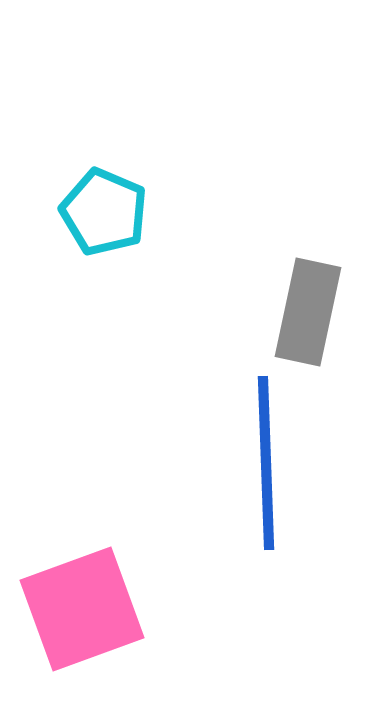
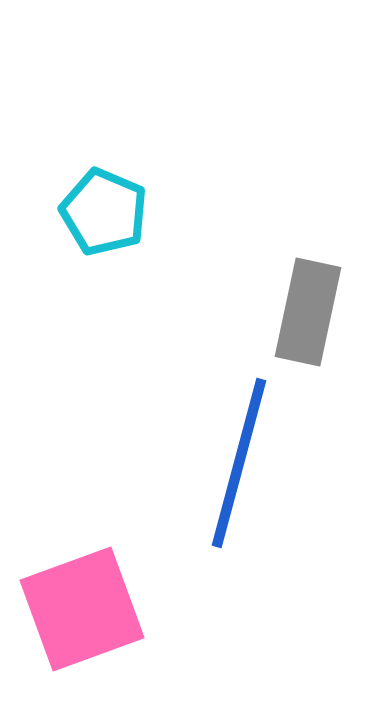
blue line: moved 27 px left; rotated 17 degrees clockwise
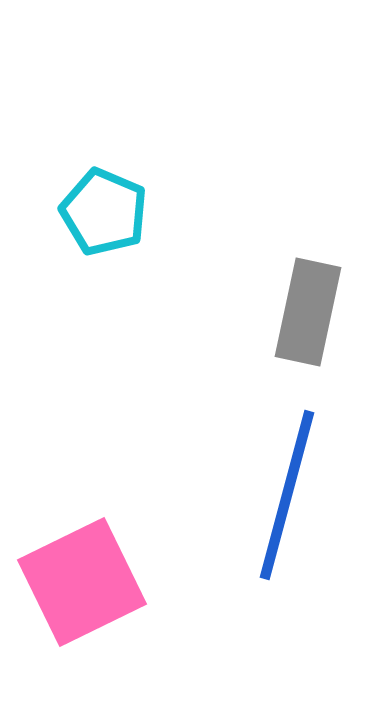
blue line: moved 48 px right, 32 px down
pink square: moved 27 px up; rotated 6 degrees counterclockwise
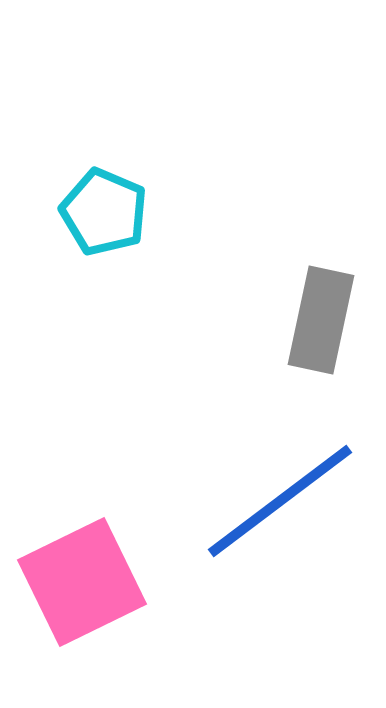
gray rectangle: moved 13 px right, 8 px down
blue line: moved 7 px left, 6 px down; rotated 38 degrees clockwise
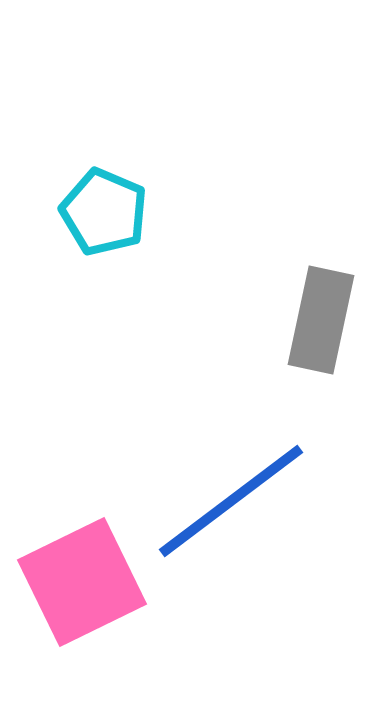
blue line: moved 49 px left
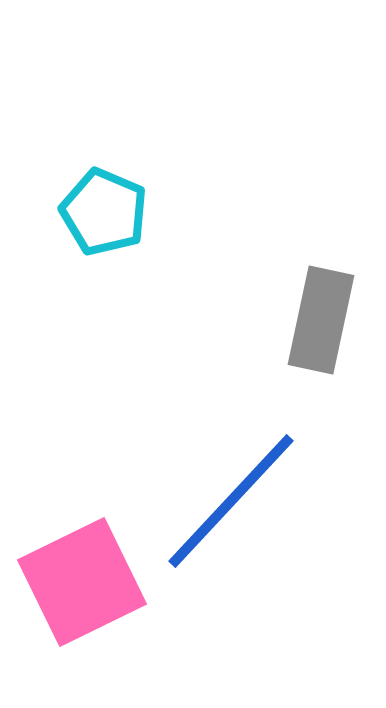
blue line: rotated 10 degrees counterclockwise
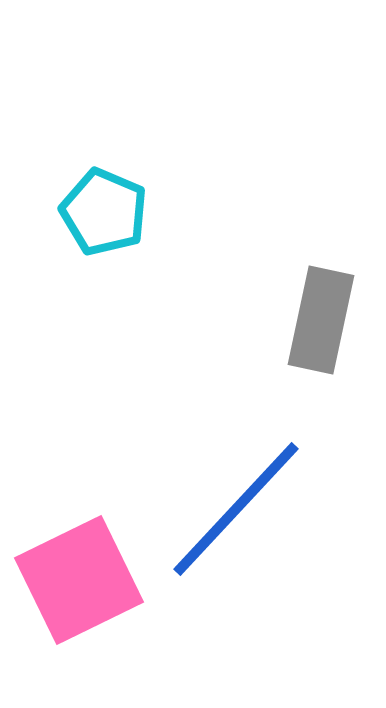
blue line: moved 5 px right, 8 px down
pink square: moved 3 px left, 2 px up
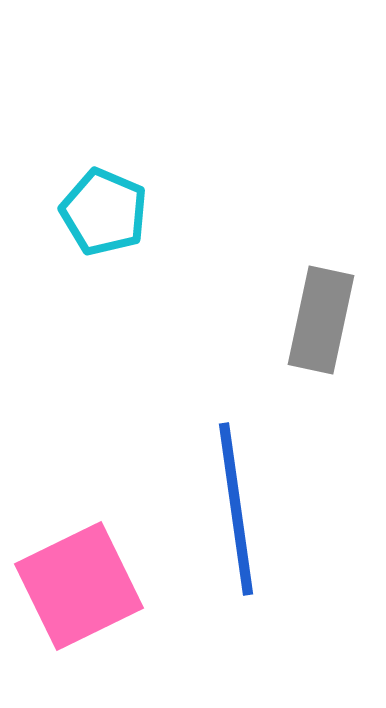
blue line: rotated 51 degrees counterclockwise
pink square: moved 6 px down
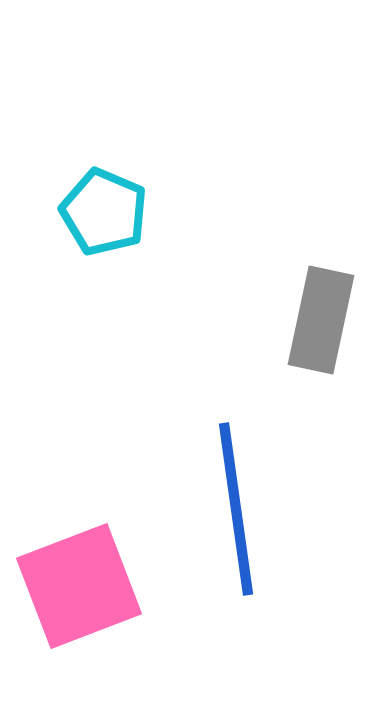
pink square: rotated 5 degrees clockwise
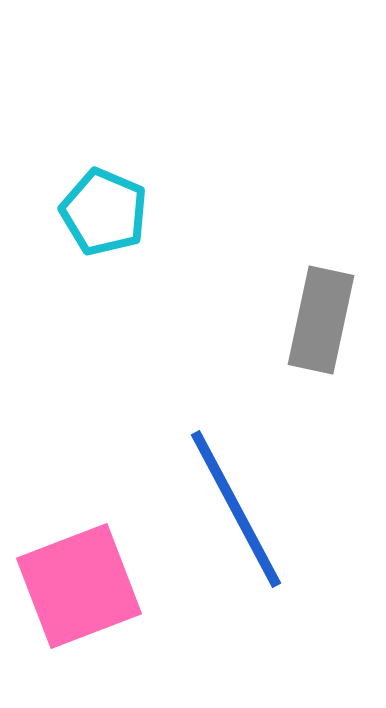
blue line: rotated 20 degrees counterclockwise
